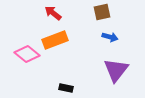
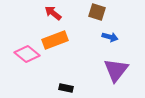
brown square: moved 5 px left; rotated 30 degrees clockwise
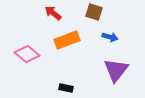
brown square: moved 3 px left
orange rectangle: moved 12 px right
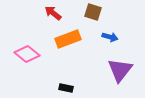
brown square: moved 1 px left
orange rectangle: moved 1 px right, 1 px up
purple triangle: moved 4 px right
